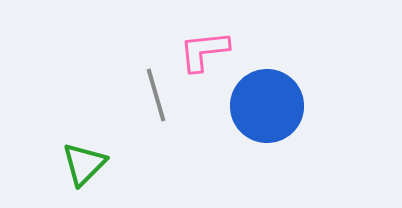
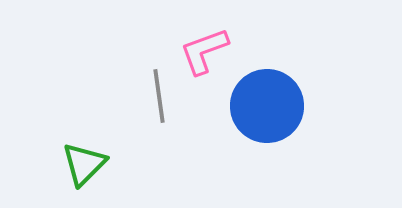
pink L-shape: rotated 14 degrees counterclockwise
gray line: moved 3 px right, 1 px down; rotated 8 degrees clockwise
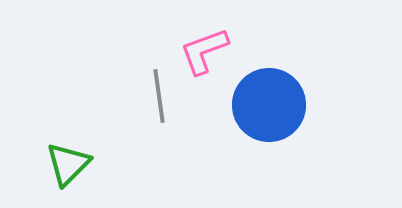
blue circle: moved 2 px right, 1 px up
green triangle: moved 16 px left
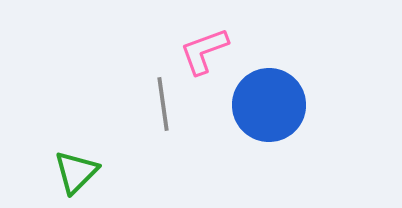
gray line: moved 4 px right, 8 px down
green triangle: moved 8 px right, 8 px down
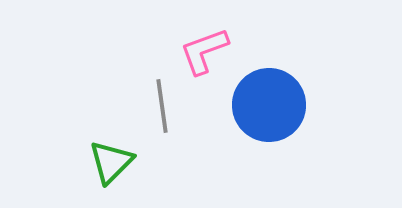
gray line: moved 1 px left, 2 px down
green triangle: moved 35 px right, 10 px up
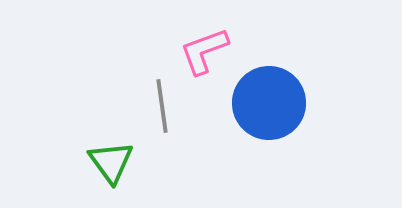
blue circle: moved 2 px up
green triangle: rotated 21 degrees counterclockwise
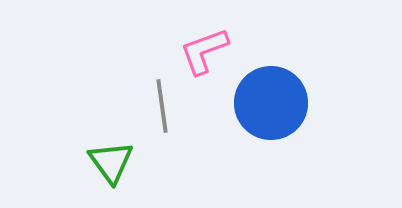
blue circle: moved 2 px right
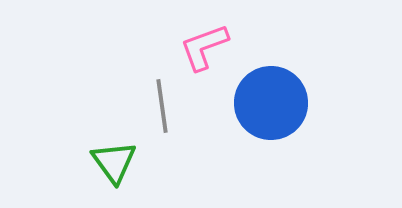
pink L-shape: moved 4 px up
green triangle: moved 3 px right
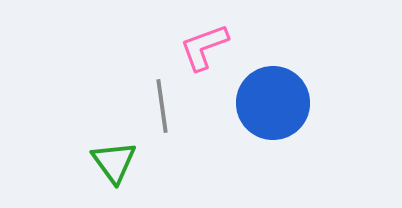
blue circle: moved 2 px right
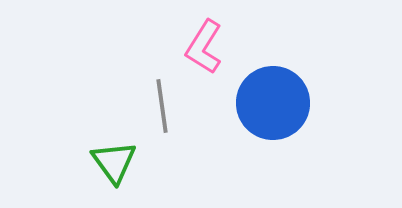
pink L-shape: rotated 38 degrees counterclockwise
